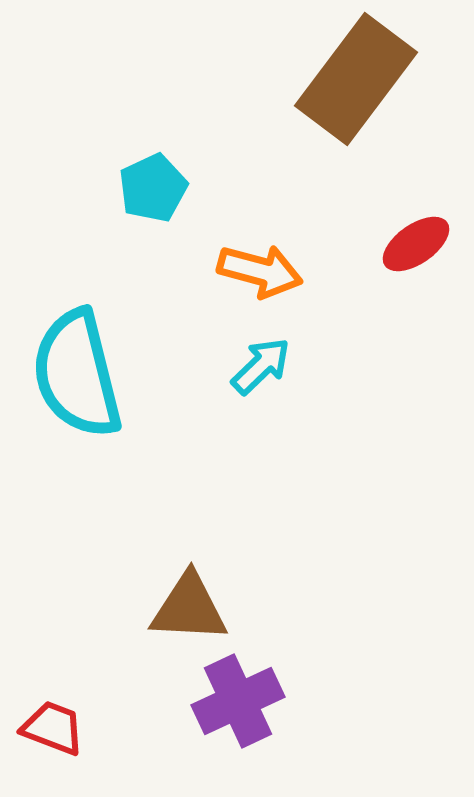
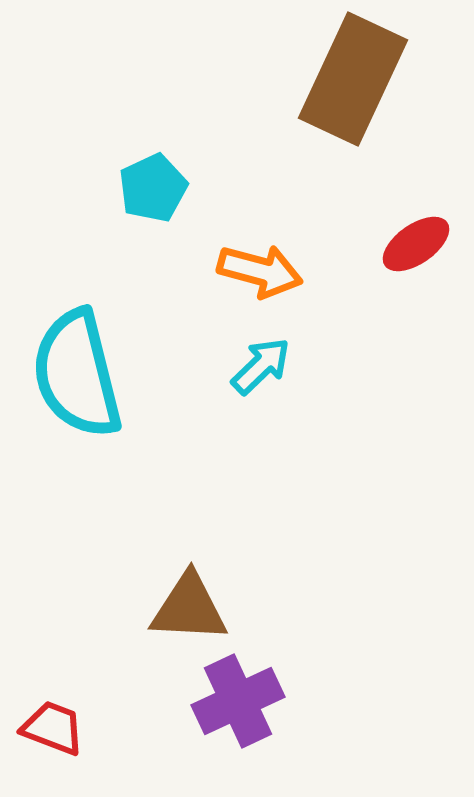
brown rectangle: moved 3 px left; rotated 12 degrees counterclockwise
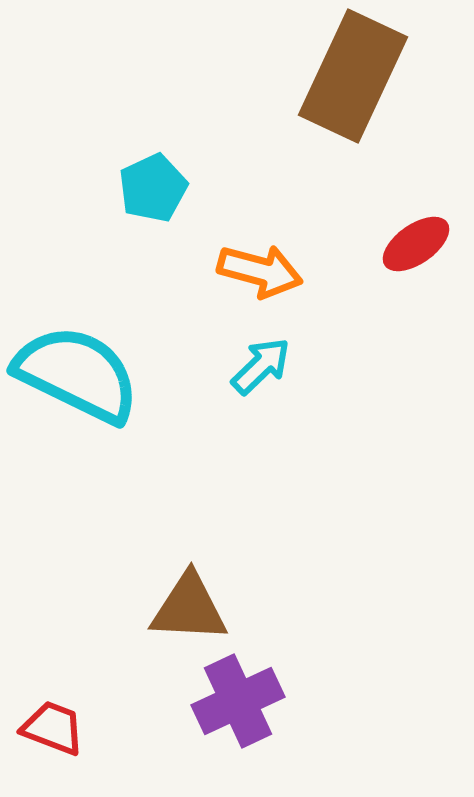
brown rectangle: moved 3 px up
cyan semicircle: rotated 130 degrees clockwise
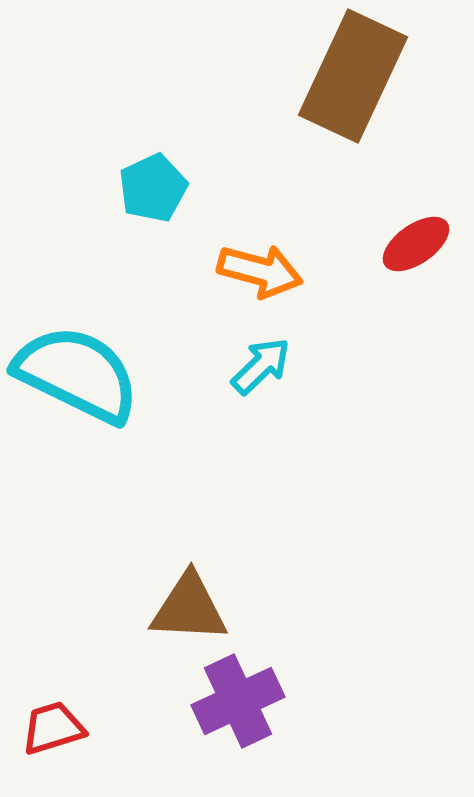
red trapezoid: rotated 38 degrees counterclockwise
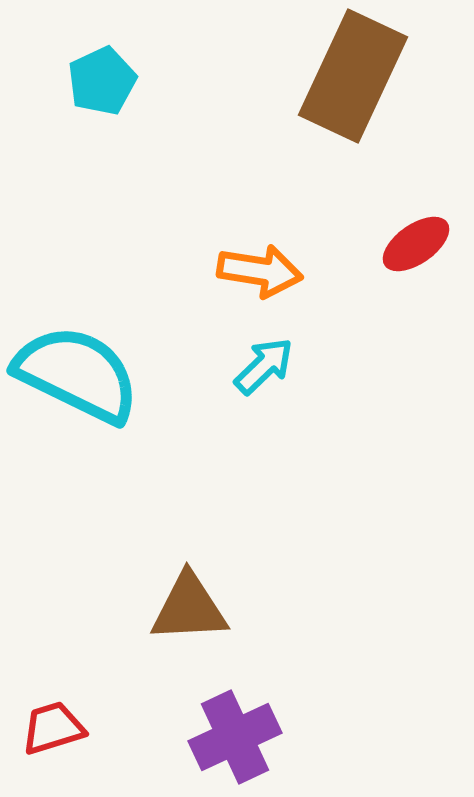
cyan pentagon: moved 51 px left, 107 px up
orange arrow: rotated 6 degrees counterclockwise
cyan arrow: moved 3 px right
brown triangle: rotated 6 degrees counterclockwise
purple cross: moved 3 px left, 36 px down
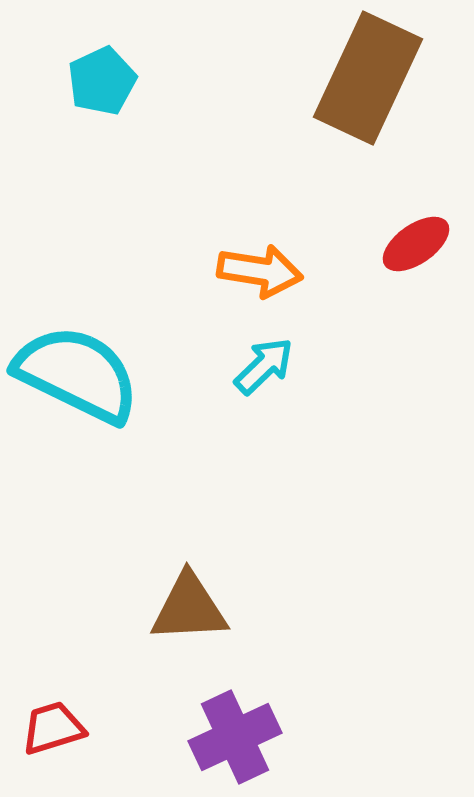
brown rectangle: moved 15 px right, 2 px down
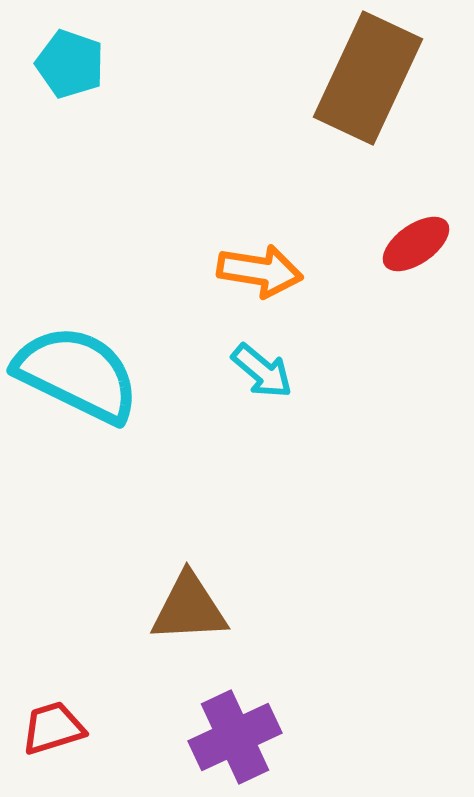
cyan pentagon: moved 32 px left, 17 px up; rotated 28 degrees counterclockwise
cyan arrow: moved 2 px left, 5 px down; rotated 84 degrees clockwise
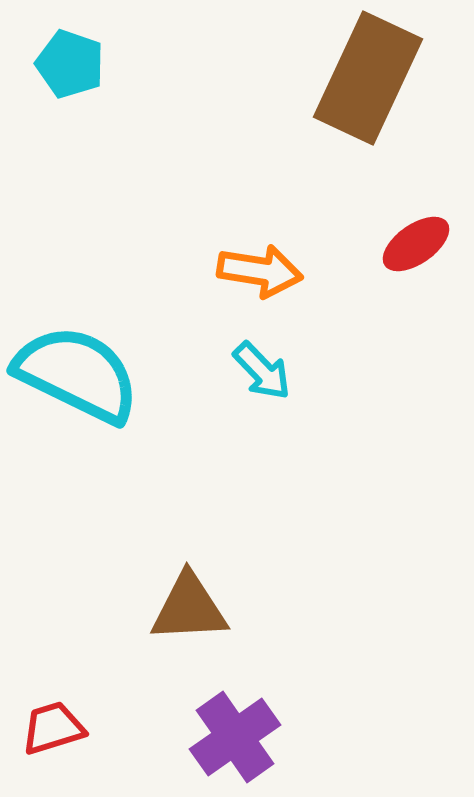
cyan arrow: rotated 6 degrees clockwise
purple cross: rotated 10 degrees counterclockwise
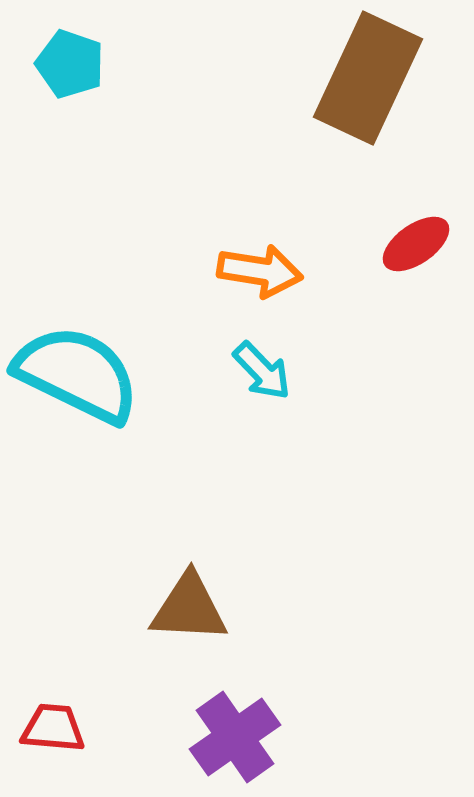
brown triangle: rotated 6 degrees clockwise
red trapezoid: rotated 22 degrees clockwise
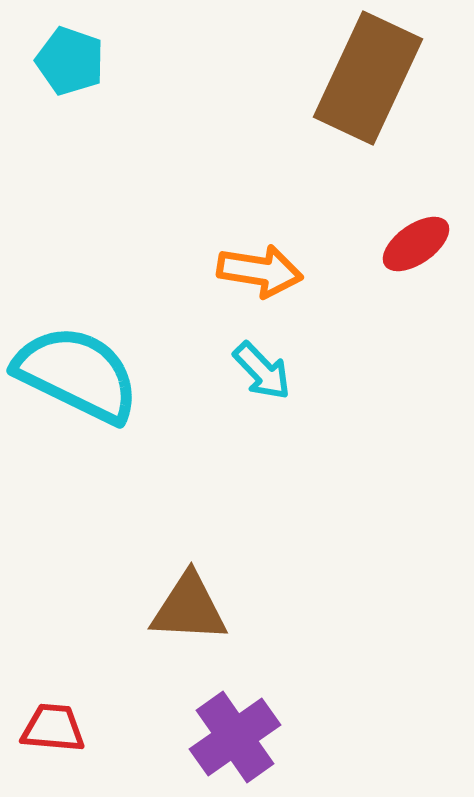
cyan pentagon: moved 3 px up
